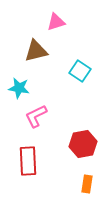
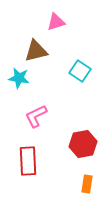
cyan star: moved 10 px up
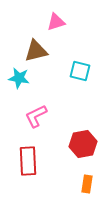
cyan square: rotated 20 degrees counterclockwise
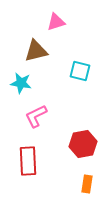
cyan star: moved 2 px right, 5 px down
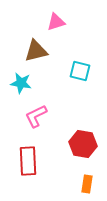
red hexagon: rotated 20 degrees clockwise
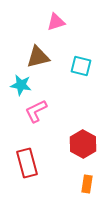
brown triangle: moved 2 px right, 6 px down
cyan square: moved 1 px right, 5 px up
cyan star: moved 2 px down
pink L-shape: moved 5 px up
red hexagon: rotated 20 degrees clockwise
red rectangle: moved 1 px left, 2 px down; rotated 12 degrees counterclockwise
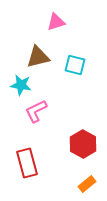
cyan square: moved 6 px left, 1 px up
orange rectangle: rotated 42 degrees clockwise
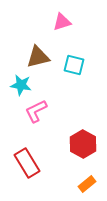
pink triangle: moved 6 px right
cyan square: moved 1 px left
red rectangle: rotated 16 degrees counterclockwise
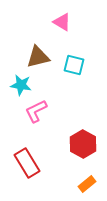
pink triangle: rotated 48 degrees clockwise
